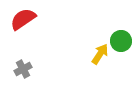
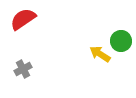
yellow arrow: rotated 90 degrees counterclockwise
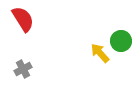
red semicircle: rotated 92 degrees clockwise
yellow arrow: moved 1 px up; rotated 15 degrees clockwise
